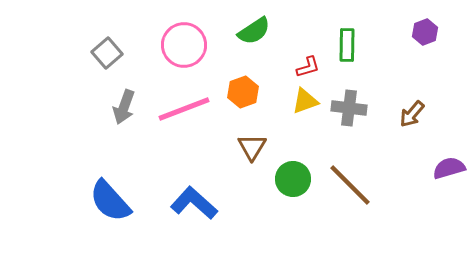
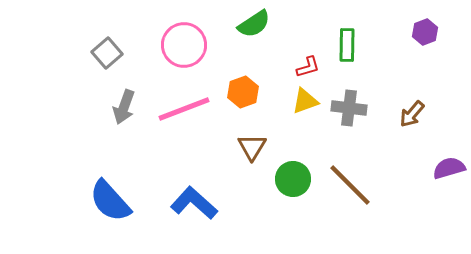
green semicircle: moved 7 px up
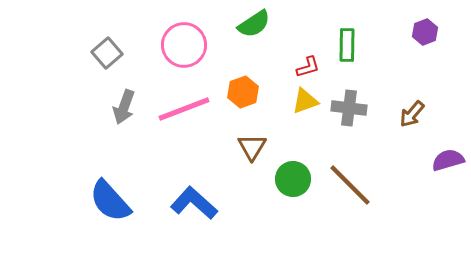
purple semicircle: moved 1 px left, 8 px up
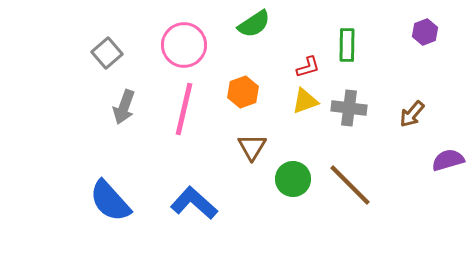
pink line: rotated 56 degrees counterclockwise
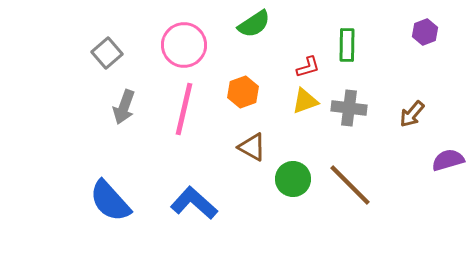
brown triangle: rotated 32 degrees counterclockwise
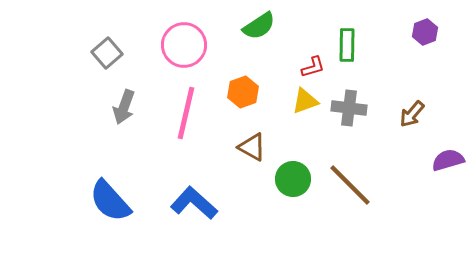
green semicircle: moved 5 px right, 2 px down
red L-shape: moved 5 px right
pink line: moved 2 px right, 4 px down
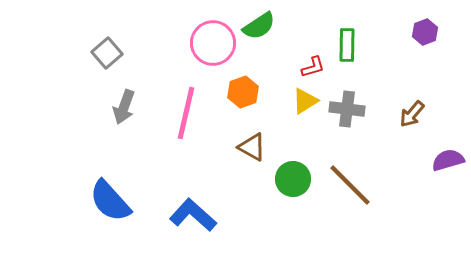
pink circle: moved 29 px right, 2 px up
yellow triangle: rotated 12 degrees counterclockwise
gray cross: moved 2 px left, 1 px down
blue L-shape: moved 1 px left, 12 px down
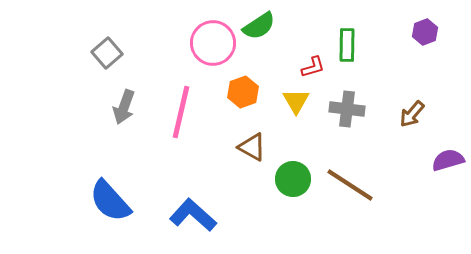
yellow triangle: moved 9 px left; rotated 28 degrees counterclockwise
pink line: moved 5 px left, 1 px up
brown line: rotated 12 degrees counterclockwise
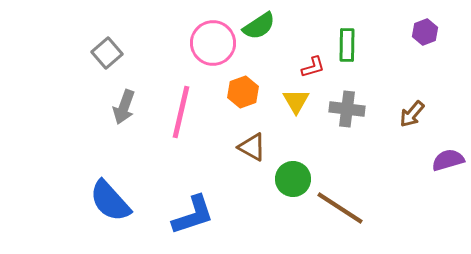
brown line: moved 10 px left, 23 px down
blue L-shape: rotated 120 degrees clockwise
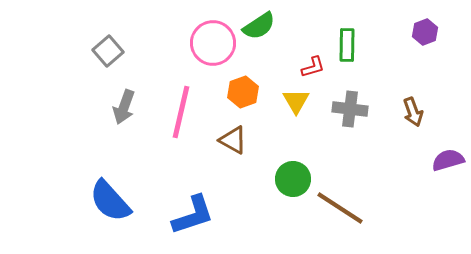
gray square: moved 1 px right, 2 px up
gray cross: moved 3 px right
brown arrow: moved 1 px right, 2 px up; rotated 60 degrees counterclockwise
brown triangle: moved 19 px left, 7 px up
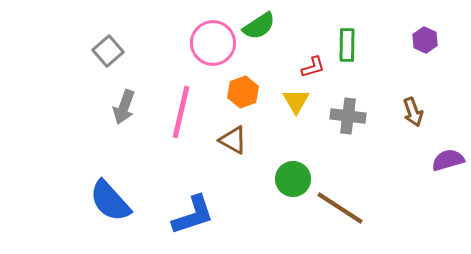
purple hexagon: moved 8 px down; rotated 15 degrees counterclockwise
gray cross: moved 2 px left, 7 px down
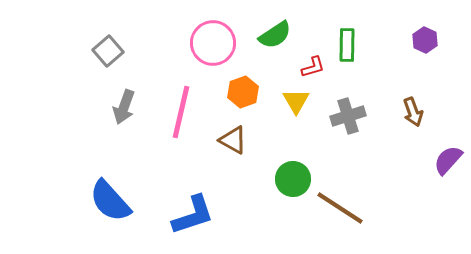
green semicircle: moved 16 px right, 9 px down
gray cross: rotated 24 degrees counterclockwise
purple semicircle: rotated 32 degrees counterclockwise
